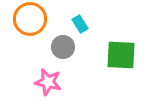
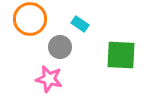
cyan rectangle: rotated 24 degrees counterclockwise
gray circle: moved 3 px left
pink star: moved 1 px right, 3 px up
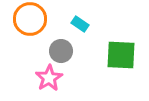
gray circle: moved 1 px right, 4 px down
pink star: moved 1 px up; rotated 28 degrees clockwise
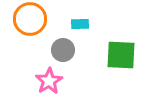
cyan rectangle: rotated 36 degrees counterclockwise
gray circle: moved 2 px right, 1 px up
pink star: moved 3 px down
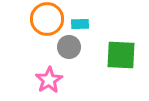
orange circle: moved 17 px right
gray circle: moved 6 px right, 3 px up
pink star: moved 1 px up
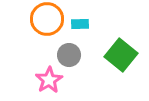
gray circle: moved 8 px down
green square: rotated 36 degrees clockwise
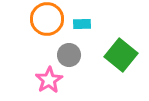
cyan rectangle: moved 2 px right
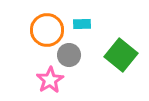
orange circle: moved 11 px down
pink star: moved 1 px right
